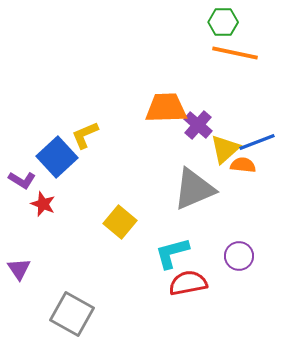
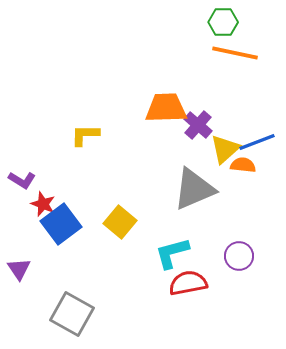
yellow L-shape: rotated 24 degrees clockwise
blue square: moved 4 px right, 67 px down; rotated 6 degrees clockwise
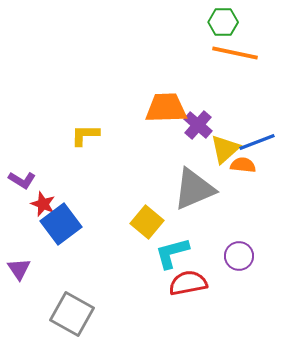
yellow square: moved 27 px right
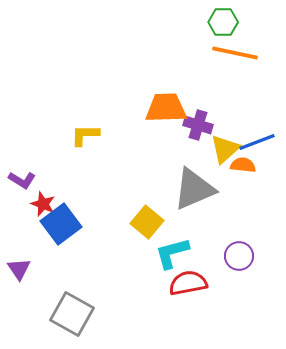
purple cross: rotated 24 degrees counterclockwise
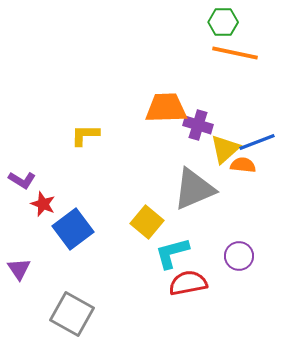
blue square: moved 12 px right, 5 px down
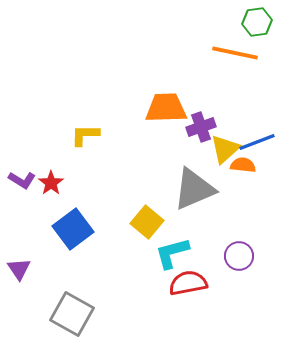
green hexagon: moved 34 px right; rotated 8 degrees counterclockwise
purple cross: moved 3 px right, 2 px down; rotated 36 degrees counterclockwise
red star: moved 8 px right, 21 px up; rotated 15 degrees clockwise
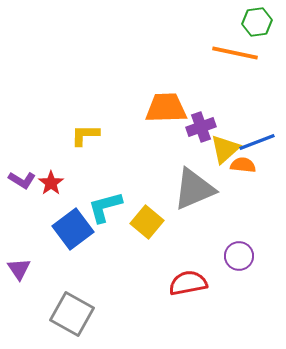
cyan L-shape: moved 67 px left, 46 px up
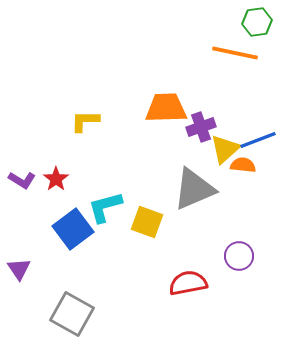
yellow L-shape: moved 14 px up
blue line: moved 1 px right, 2 px up
red star: moved 5 px right, 4 px up
yellow square: rotated 20 degrees counterclockwise
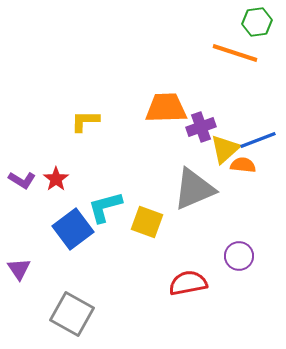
orange line: rotated 6 degrees clockwise
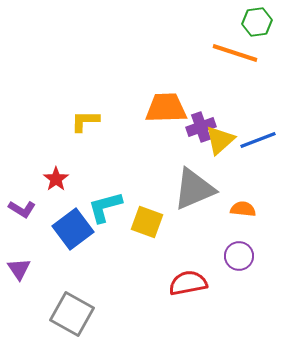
yellow triangle: moved 5 px left, 9 px up
orange semicircle: moved 44 px down
purple L-shape: moved 29 px down
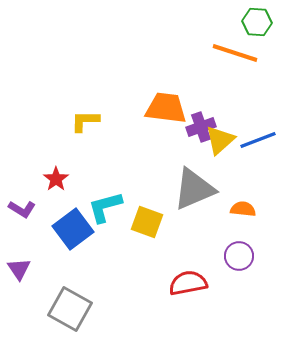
green hexagon: rotated 12 degrees clockwise
orange trapezoid: rotated 9 degrees clockwise
gray square: moved 2 px left, 5 px up
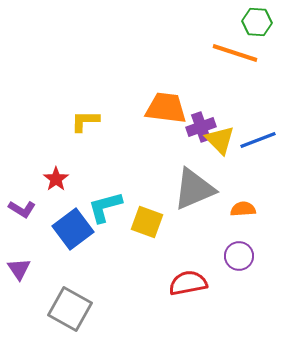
yellow triangle: rotated 32 degrees counterclockwise
orange semicircle: rotated 10 degrees counterclockwise
